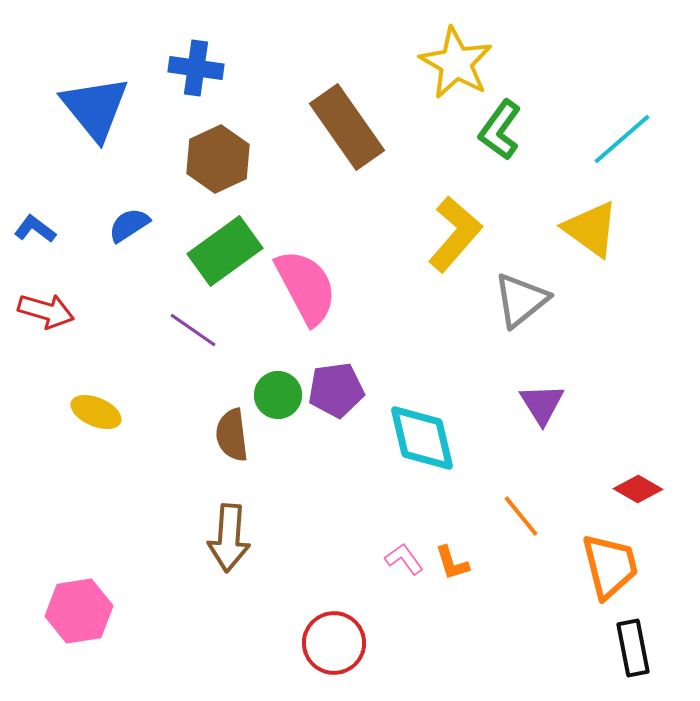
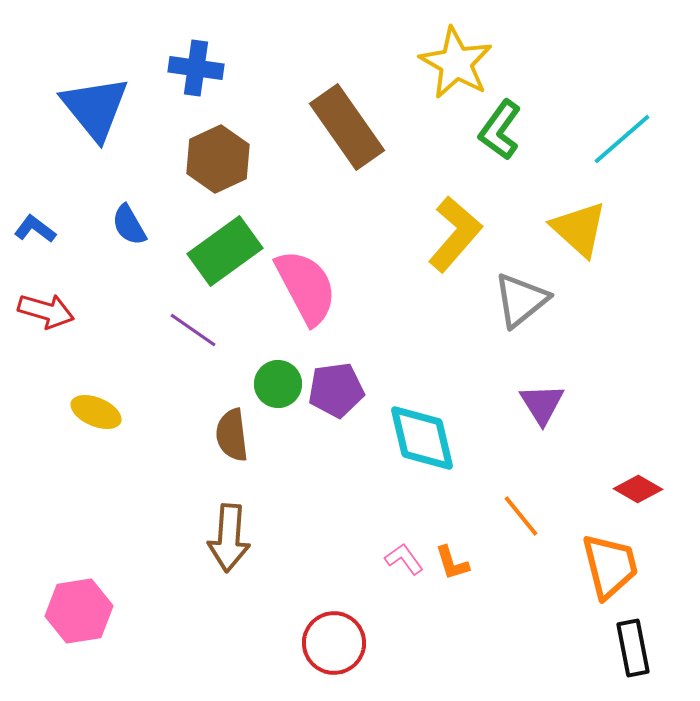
blue semicircle: rotated 87 degrees counterclockwise
yellow triangle: moved 12 px left; rotated 6 degrees clockwise
green circle: moved 11 px up
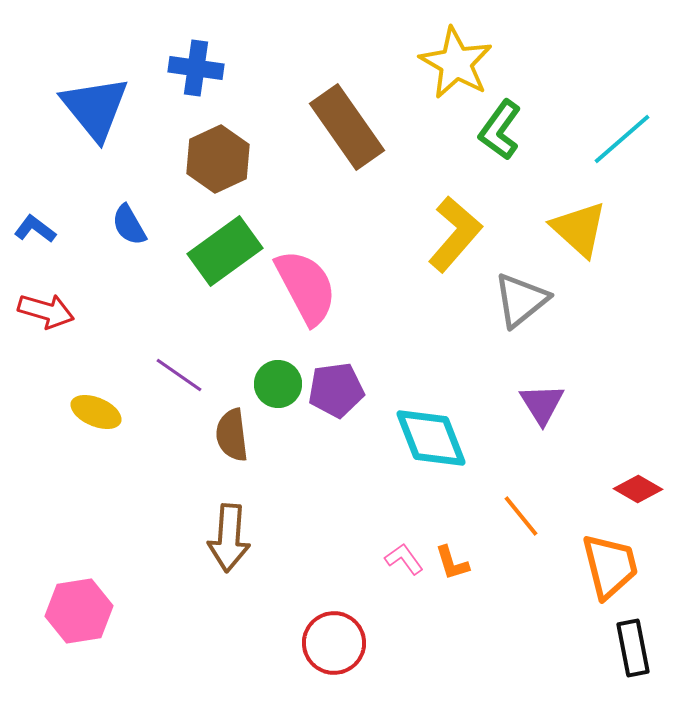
purple line: moved 14 px left, 45 px down
cyan diamond: moved 9 px right; rotated 8 degrees counterclockwise
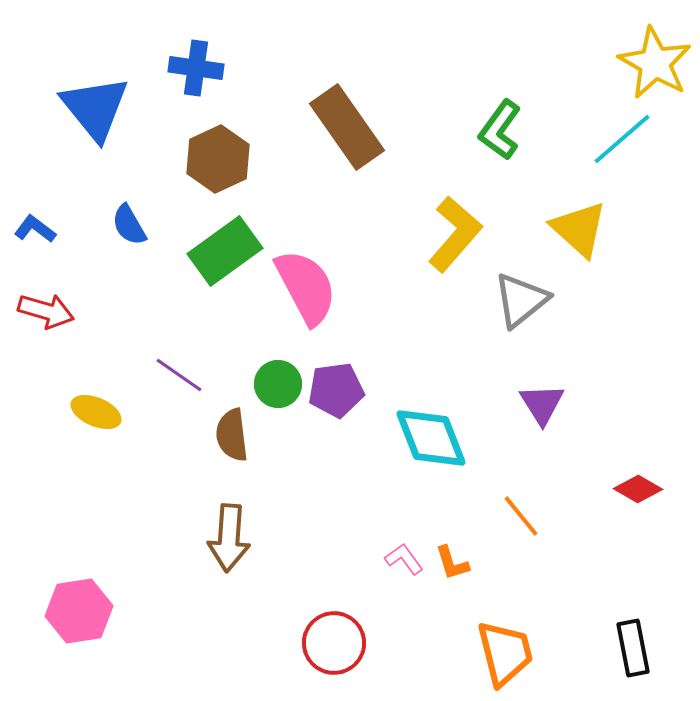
yellow star: moved 199 px right
orange trapezoid: moved 105 px left, 87 px down
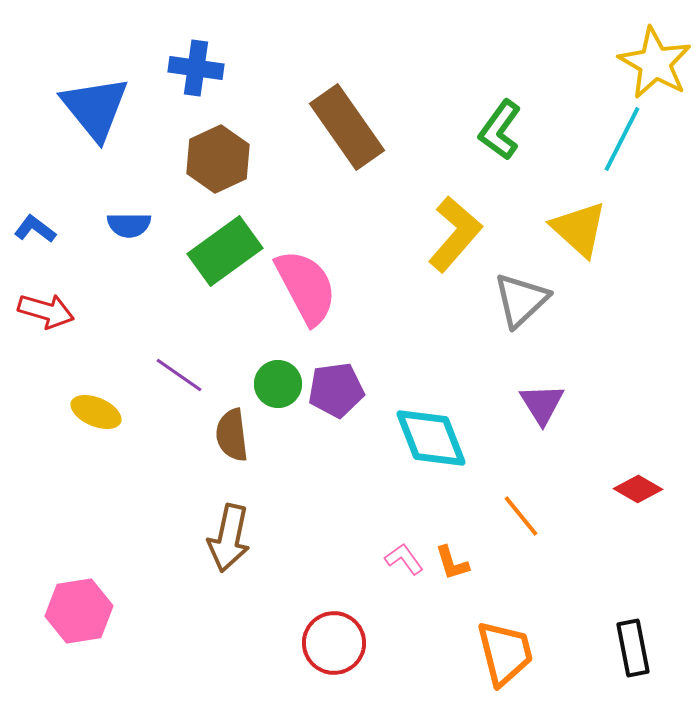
cyan line: rotated 22 degrees counterclockwise
blue semicircle: rotated 60 degrees counterclockwise
gray triangle: rotated 4 degrees counterclockwise
brown arrow: rotated 8 degrees clockwise
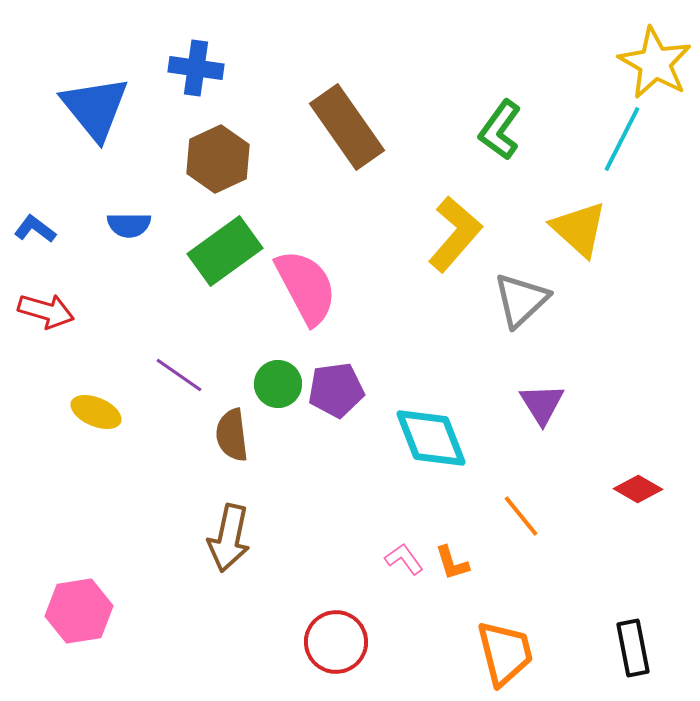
red circle: moved 2 px right, 1 px up
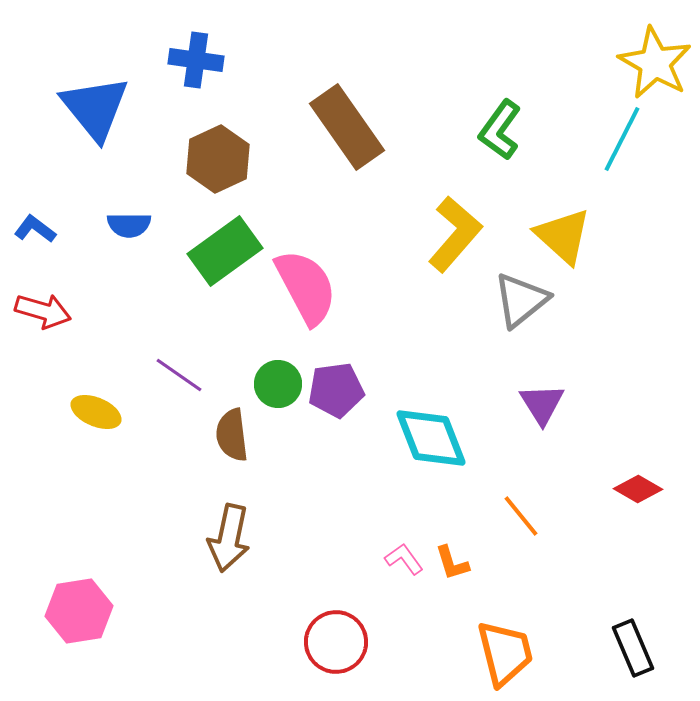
blue cross: moved 8 px up
yellow triangle: moved 16 px left, 7 px down
gray triangle: rotated 4 degrees clockwise
red arrow: moved 3 px left
black rectangle: rotated 12 degrees counterclockwise
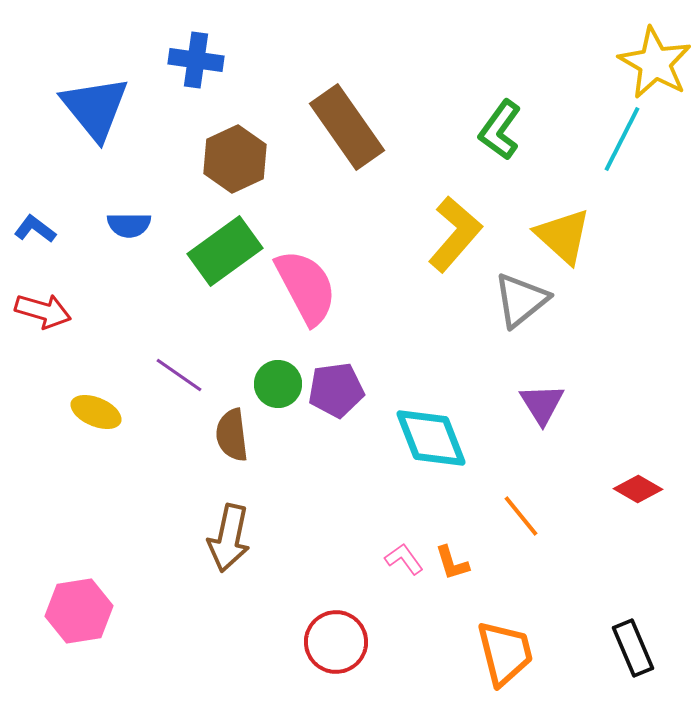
brown hexagon: moved 17 px right
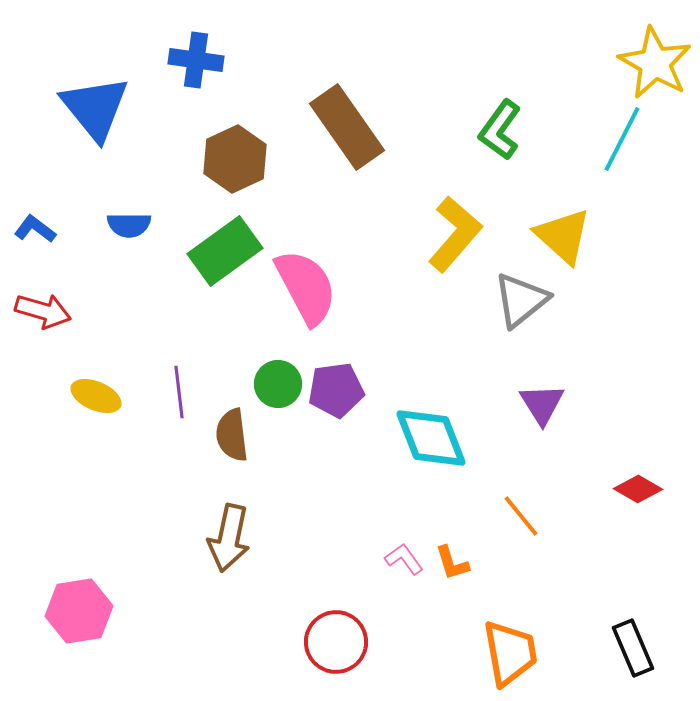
purple line: moved 17 px down; rotated 48 degrees clockwise
yellow ellipse: moved 16 px up
orange trapezoid: moved 5 px right; rotated 4 degrees clockwise
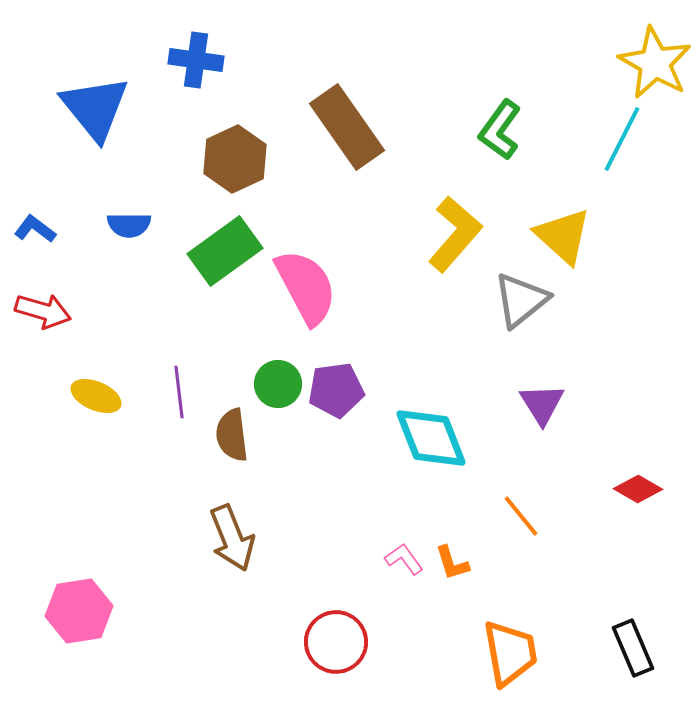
brown arrow: moved 3 px right; rotated 34 degrees counterclockwise
